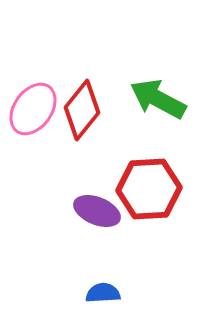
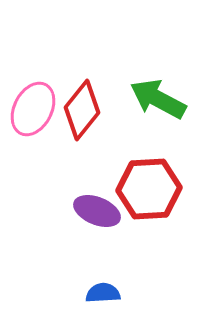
pink ellipse: rotated 8 degrees counterclockwise
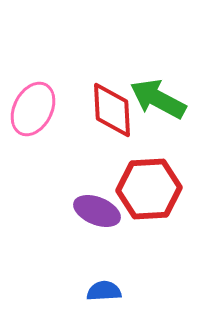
red diamond: moved 30 px right; rotated 42 degrees counterclockwise
blue semicircle: moved 1 px right, 2 px up
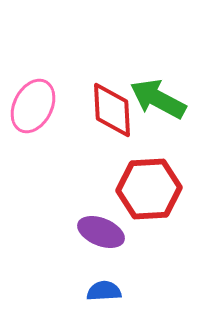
pink ellipse: moved 3 px up
purple ellipse: moved 4 px right, 21 px down
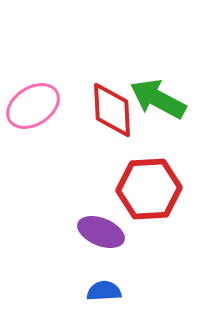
pink ellipse: rotated 30 degrees clockwise
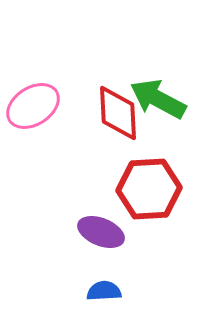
red diamond: moved 6 px right, 3 px down
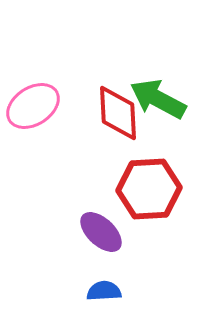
purple ellipse: rotated 21 degrees clockwise
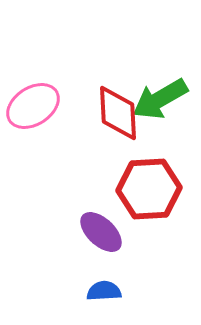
green arrow: moved 2 px right; rotated 58 degrees counterclockwise
